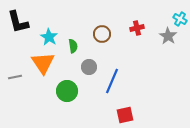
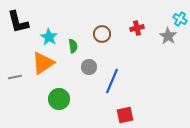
orange triangle: rotated 30 degrees clockwise
green circle: moved 8 px left, 8 px down
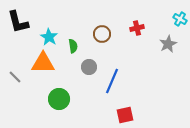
gray star: moved 8 px down; rotated 12 degrees clockwise
orange triangle: rotated 35 degrees clockwise
gray line: rotated 56 degrees clockwise
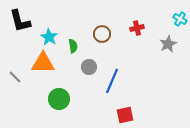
black L-shape: moved 2 px right, 1 px up
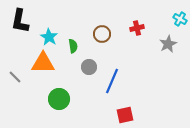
black L-shape: rotated 25 degrees clockwise
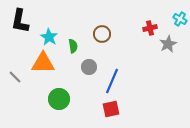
red cross: moved 13 px right
red square: moved 14 px left, 6 px up
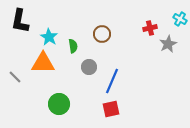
green circle: moved 5 px down
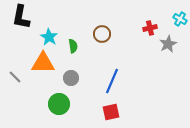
black L-shape: moved 1 px right, 4 px up
gray circle: moved 18 px left, 11 px down
red square: moved 3 px down
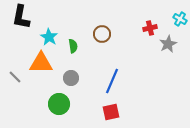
orange triangle: moved 2 px left
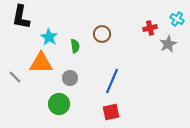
cyan cross: moved 3 px left
green semicircle: moved 2 px right
gray circle: moved 1 px left
